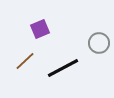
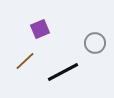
gray circle: moved 4 px left
black line: moved 4 px down
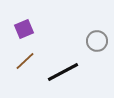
purple square: moved 16 px left
gray circle: moved 2 px right, 2 px up
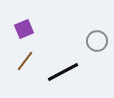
brown line: rotated 10 degrees counterclockwise
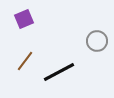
purple square: moved 10 px up
black line: moved 4 px left
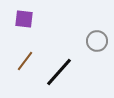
purple square: rotated 30 degrees clockwise
black line: rotated 20 degrees counterclockwise
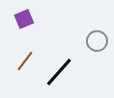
purple square: rotated 30 degrees counterclockwise
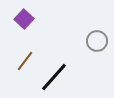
purple square: rotated 24 degrees counterclockwise
black line: moved 5 px left, 5 px down
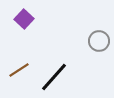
gray circle: moved 2 px right
brown line: moved 6 px left, 9 px down; rotated 20 degrees clockwise
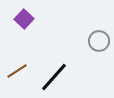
brown line: moved 2 px left, 1 px down
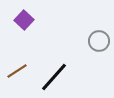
purple square: moved 1 px down
